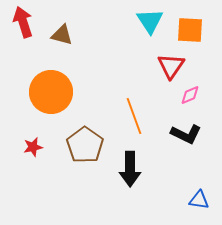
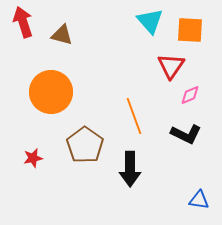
cyan triangle: rotated 8 degrees counterclockwise
red star: moved 11 px down
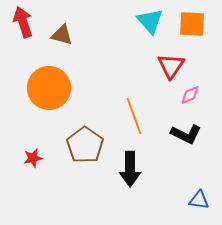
orange square: moved 2 px right, 6 px up
orange circle: moved 2 px left, 4 px up
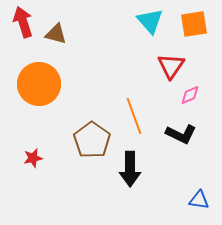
orange square: moved 2 px right; rotated 12 degrees counterclockwise
brown triangle: moved 6 px left, 1 px up
orange circle: moved 10 px left, 4 px up
black L-shape: moved 5 px left
brown pentagon: moved 7 px right, 5 px up
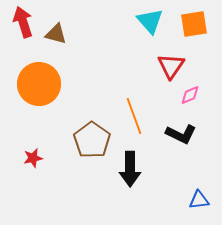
blue triangle: rotated 15 degrees counterclockwise
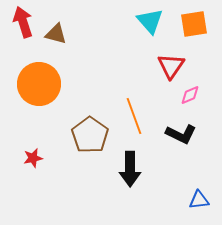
brown pentagon: moved 2 px left, 5 px up
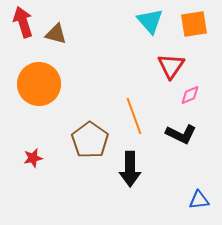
brown pentagon: moved 5 px down
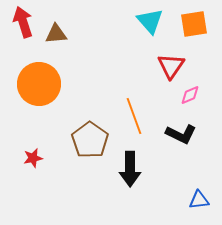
brown triangle: rotated 20 degrees counterclockwise
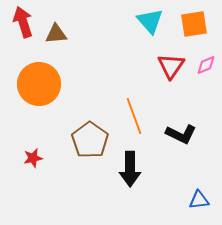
pink diamond: moved 16 px right, 30 px up
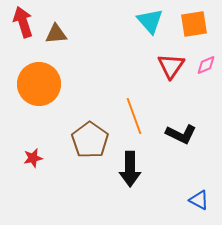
blue triangle: rotated 35 degrees clockwise
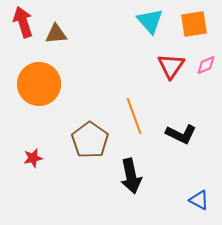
black arrow: moved 1 px right, 7 px down; rotated 12 degrees counterclockwise
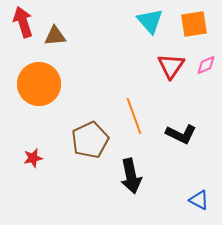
brown triangle: moved 1 px left, 2 px down
brown pentagon: rotated 12 degrees clockwise
